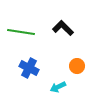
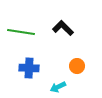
blue cross: rotated 24 degrees counterclockwise
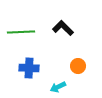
green line: rotated 12 degrees counterclockwise
orange circle: moved 1 px right
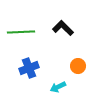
blue cross: rotated 24 degrees counterclockwise
